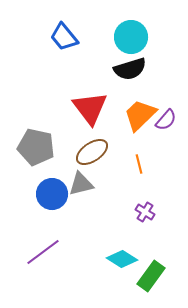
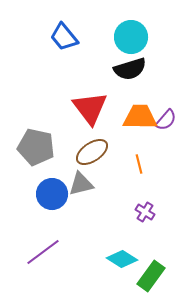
orange trapezoid: moved 2 px down; rotated 45 degrees clockwise
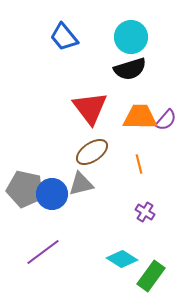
gray pentagon: moved 11 px left, 42 px down
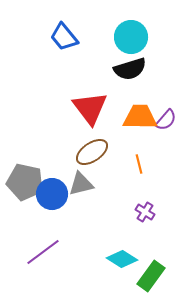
gray pentagon: moved 7 px up
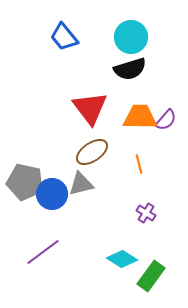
purple cross: moved 1 px right, 1 px down
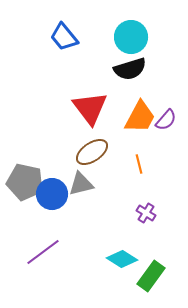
orange trapezoid: rotated 117 degrees clockwise
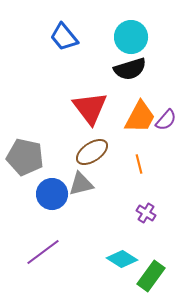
gray pentagon: moved 25 px up
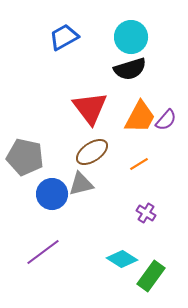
blue trapezoid: rotated 100 degrees clockwise
orange line: rotated 72 degrees clockwise
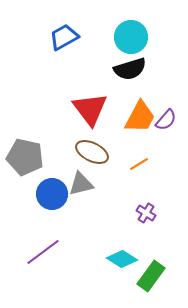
red triangle: moved 1 px down
brown ellipse: rotated 60 degrees clockwise
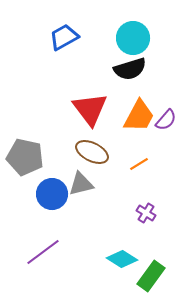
cyan circle: moved 2 px right, 1 px down
orange trapezoid: moved 1 px left, 1 px up
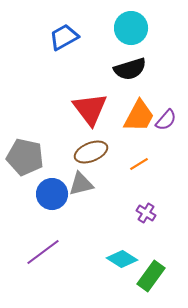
cyan circle: moved 2 px left, 10 px up
brown ellipse: moved 1 px left; rotated 48 degrees counterclockwise
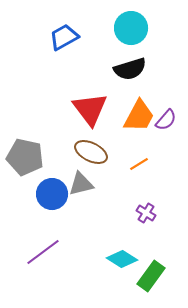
brown ellipse: rotated 48 degrees clockwise
